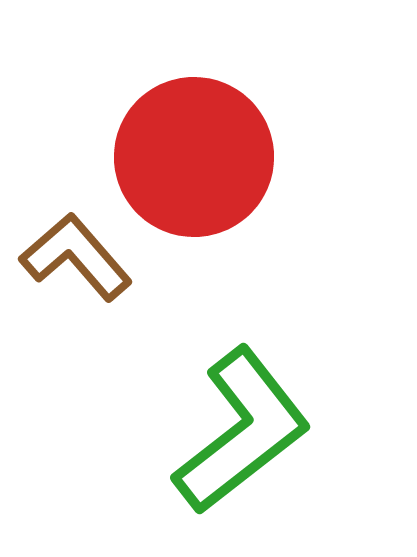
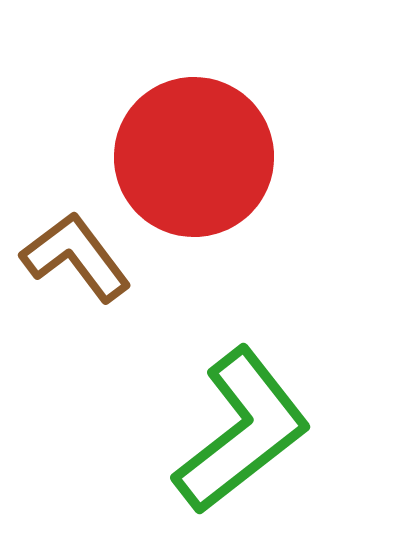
brown L-shape: rotated 4 degrees clockwise
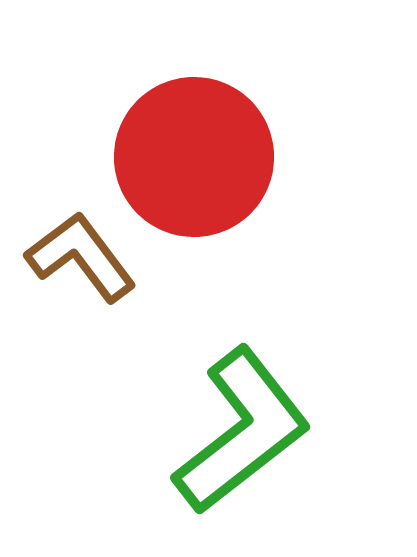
brown L-shape: moved 5 px right
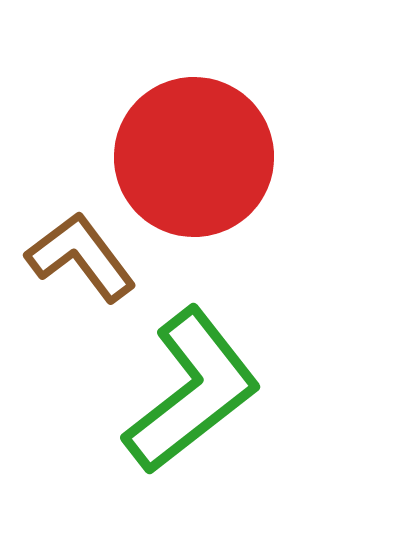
green L-shape: moved 50 px left, 40 px up
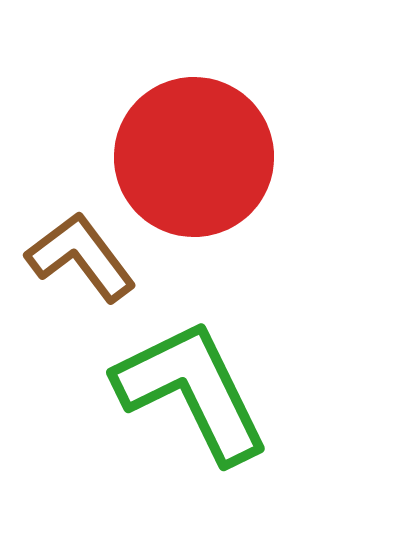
green L-shape: rotated 78 degrees counterclockwise
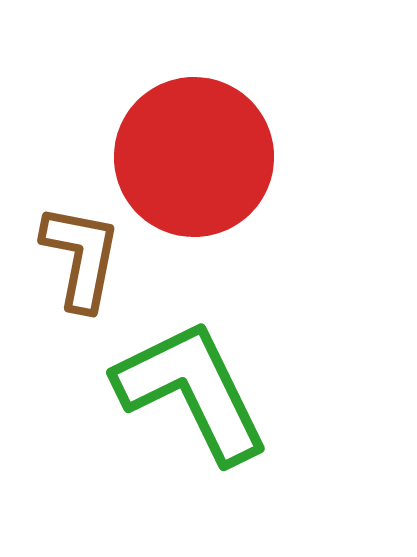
brown L-shape: rotated 48 degrees clockwise
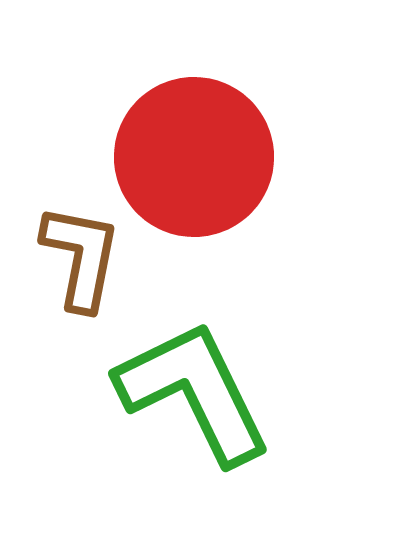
green L-shape: moved 2 px right, 1 px down
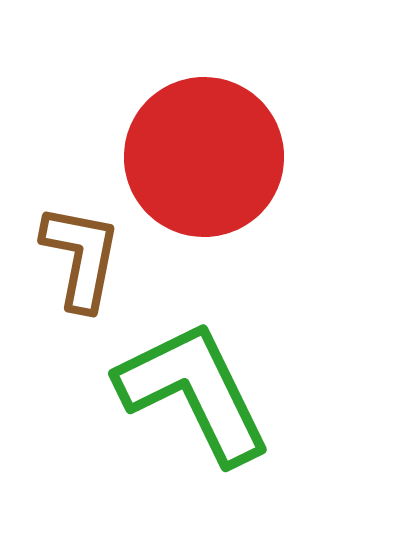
red circle: moved 10 px right
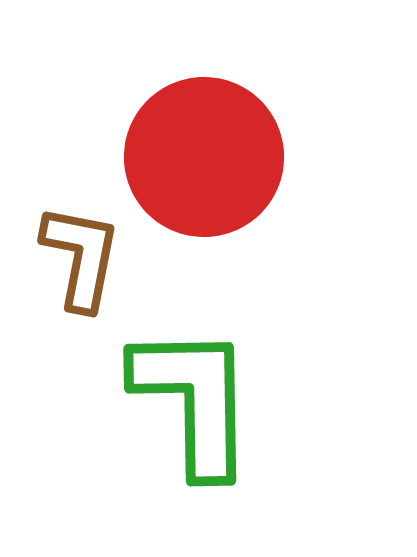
green L-shape: moved 8 px down; rotated 25 degrees clockwise
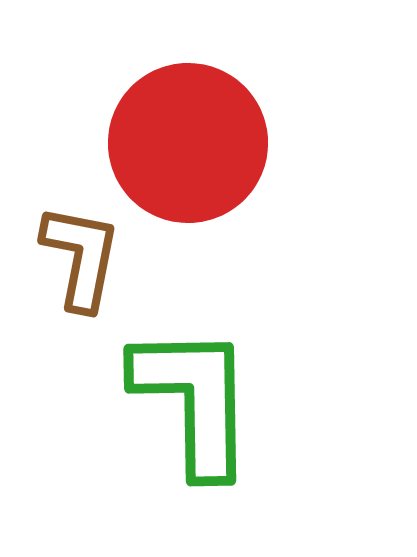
red circle: moved 16 px left, 14 px up
